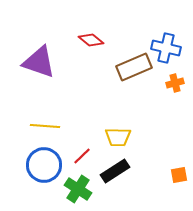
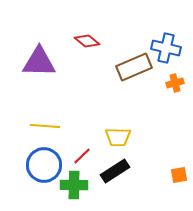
red diamond: moved 4 px left, 1 px down
purple triangle: rotated 18 degrees counterclockwise
green cross: moved 4 px left, 4 px up; rotated 32 degrees counterclockwise
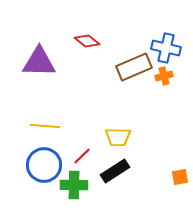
orange cross: moved 11 px left, 7 px up
orange square: moved 1 px right, 2 px down
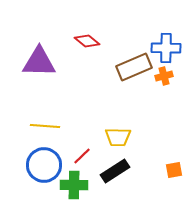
blue cross: rotated 12 degrees counterclockwise
orange square: moved 6 px left, 7 px up
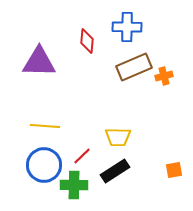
red diamond: rotated 55 degrees clockwise
blue cross: moved 39 px left, 21 px up
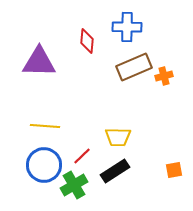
green cross: rotated 32 degrees counterclockwise
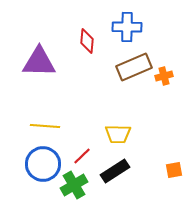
yellow trapezoid: moved 3 px up
blue circle: moved 1 px left, 1 px up
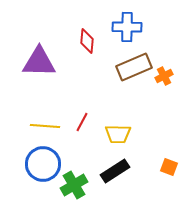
orange cross: rotated 12 degrees counterclockwise
red line: moved 34 px up; rotated 18 degrees counterclockwise
orange square: moved 5 px left, 3 px up; rotated 30 degrees clockwise
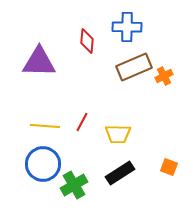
black rectangle: moved 5 px right, 2 px down
